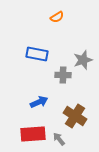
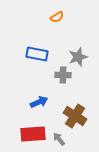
gray star: moved 5 px left, 3 px up
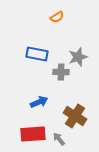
gray cross: moved 2 px left, 3 px up
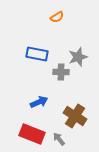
red rectangle: moved 1 px left; rotated 25 degrees clockwise
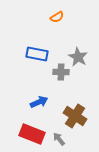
gray star: rotated 24 degrees counterclockwise
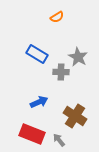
blue rectangle: rotated 20 degrees clockwise
gray arrow: moved 1 px down
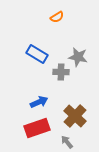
gray star: rotated 18 degrees counterclockwise
brown cross: rotated 10 degrees clockwise
red rectangle: moved 5 px right, 6 px up; rotated 40 degrees counterclockwise
gray arrow: moved 8 px right, 2 px down
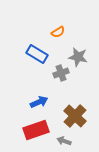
orange semicircle: moved 1 px right, 15 px down
gray cross: moved 1 px down; rotated 21 degrees counterclockwise
red rectangle: moved 1 px left, 2 px down
gray arrow: moved 3 px left, 1 px up; rotated 32 degrees counterclockwise
